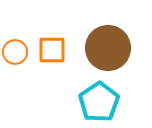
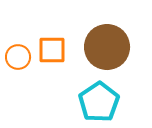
brown circle: moved 1 px left, 1 px up
orange circle: moved 3 px right, 5 px down
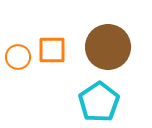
brown circle: moved 1 px right
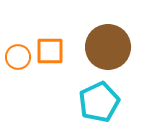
orange square: moved 2 px left, 1 px down
cyan pentagon: rotated 9 degrees clockwise
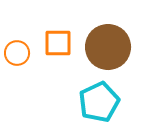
orange square: moved 8 px right, 8 px up
orange circle: moved 1 px left, 4 px up
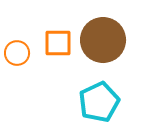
brown circle: moved 5 px left, 7 px up
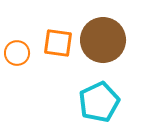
orange square: rotated 8 degrees clockwise
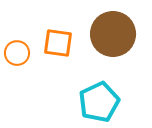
brown circle: moved 10 px right, 6 px up
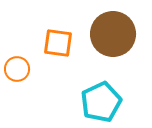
orange circle: moved 16 px down
cyan pentagon: moved 2 px right
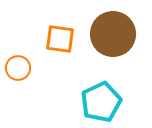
orange square: moved 2 px right, 4 px up
orange circle: moved 1 px right, 1 px up
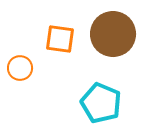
orange circle: moved 2 px right
cyan pentagon: moved 1 px down; rotated 24 degrees counterclockwise
